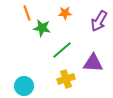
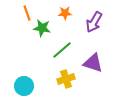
purple arrow: moved 5 px left, 1 px down
purple triangle: rotated 15 degrees clockwise
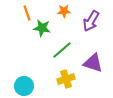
orange star: moved 1 px left, 2 px up
purple arrow: moved 3 px left, 1 px up
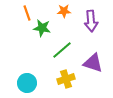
purple arrow: rotated 35 degrees counterclockwise
cyan circle: moved 3 px right, 3 px up
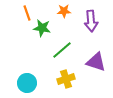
purple triangle: moved 3 px right, 1 px up
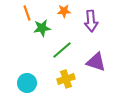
green star: rotated 18 degrees counterclockwise
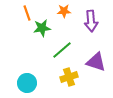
yellow cross: moved 3 px right, 2 px up
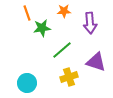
purple arrow: moved 1 px left, 2 px down
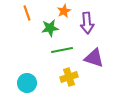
orange star: rotated 24 degrees counterclockwise
purple arrow: moved 3 px left
green star: moved 8 px right
green line: rotated 30 degrees clockwise
purple triangle: moved 2 px left, 4 px up
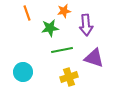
orange star: rotated 16 degrees clockwise
purple arrow: moved 1 px left, 2 px down
cyan circle: moved 4 px left, 11 px up
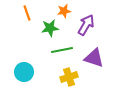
purple arrow: rotated 145 degrees counterclockwise
cyan circle: moved 1 px right
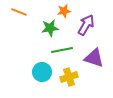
orange line: moved 8 px left, 1 px up; rotated 49 degrees counterclockwise
cyan circle: moved 18 px right
